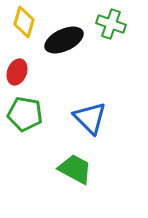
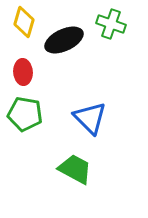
red ellipse: moved 6 px right; rotated 25 degrees counterclockwise
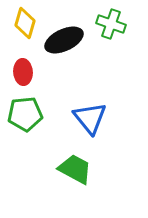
yellow diamond: moved 1 px right, 1 px down
green pentagon: rotated 16 degrees counterclockwise
blue triangle: rotated 6 degrees clockwise
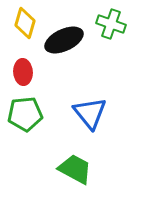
blue triangle: moved 5 px up
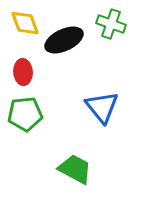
yellow diamond: rotated 36 degrees counterclockwise
blue triangle: moved 12 px right, 6 px up
